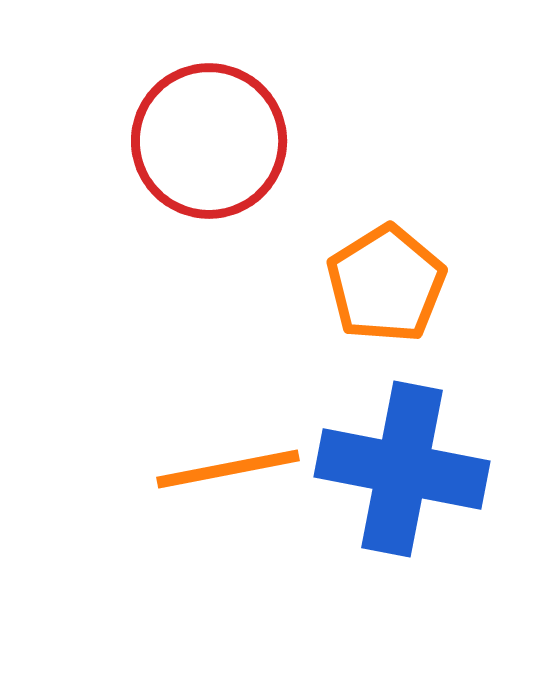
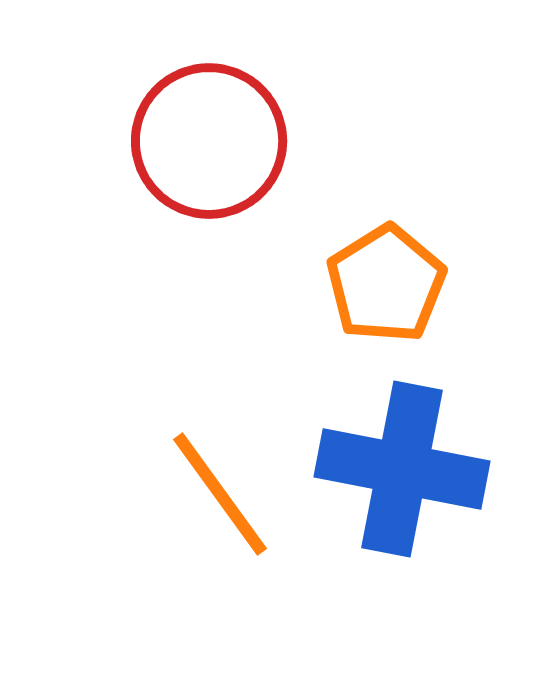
orange line: moved 8 px left, 25 px down; rotated 65 degrees clockwise
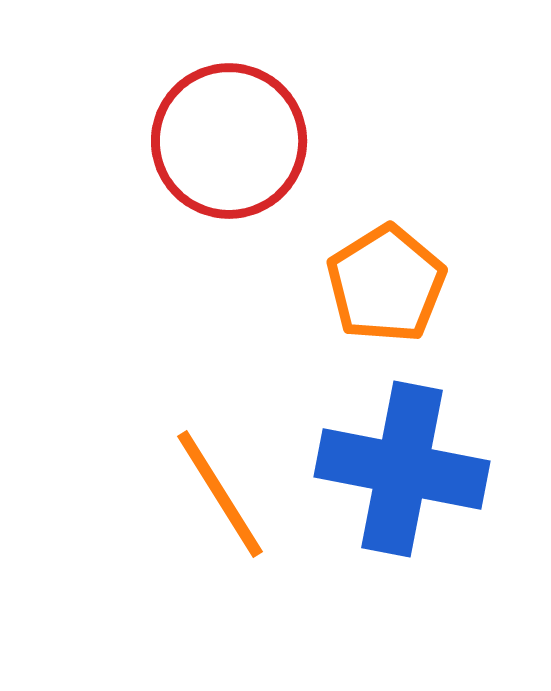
red circle: moved 20 px right
orange line: rotated 4 degrees clockwise
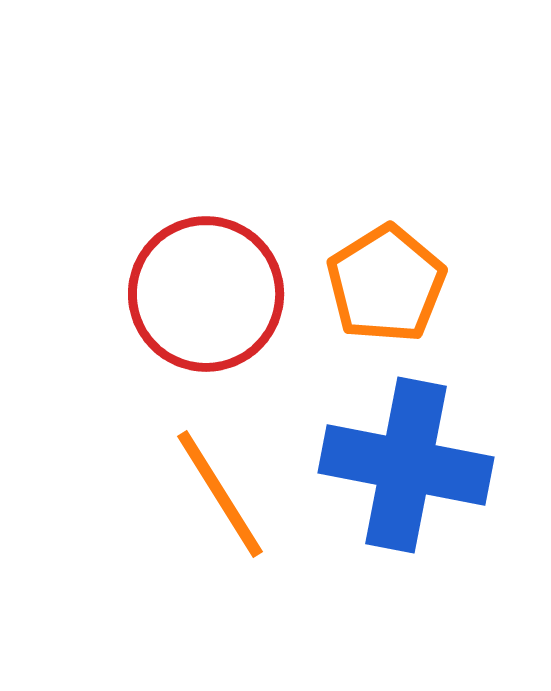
red circle: moved 23 px left, 153 px down
blue cross: moved 4 px right, 4 px up
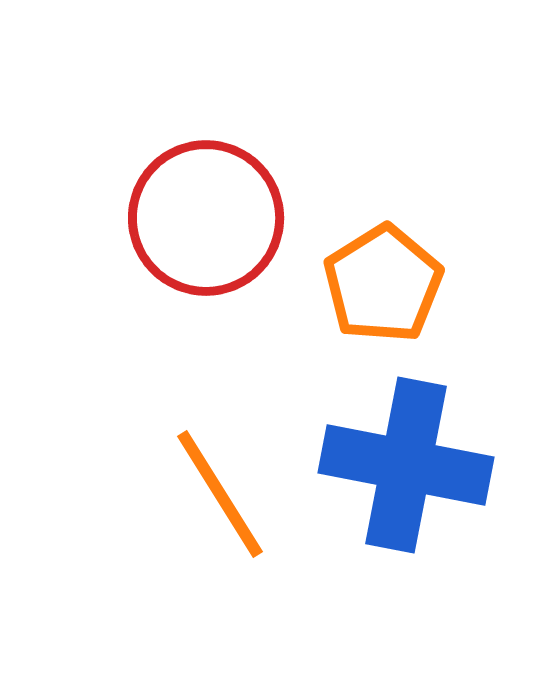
orange pentagon: moved 3 px left
red circle: moved 76 px up
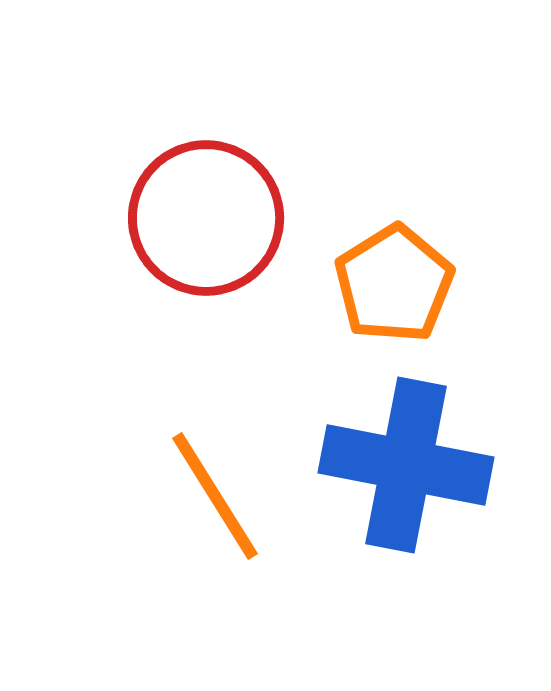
orange pentagon: moved 11 px right
orange line: moved 5 px left, 2 px down
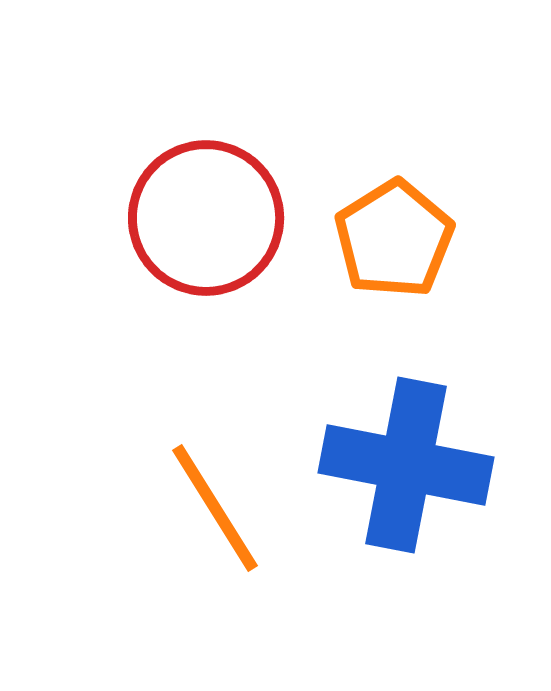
orange pentagon: moved 45 px up
orange line: moved 12 px down
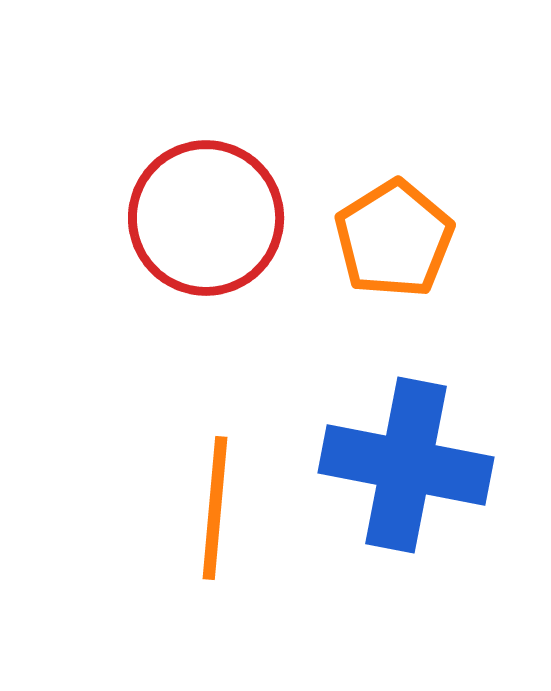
orange line: rotated 37 degrees clockwise
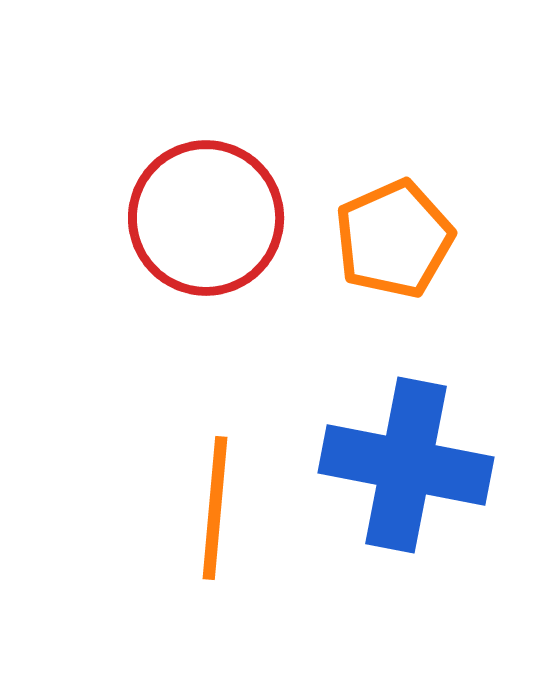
orange pentagon: rotated 8 degrees clockwise
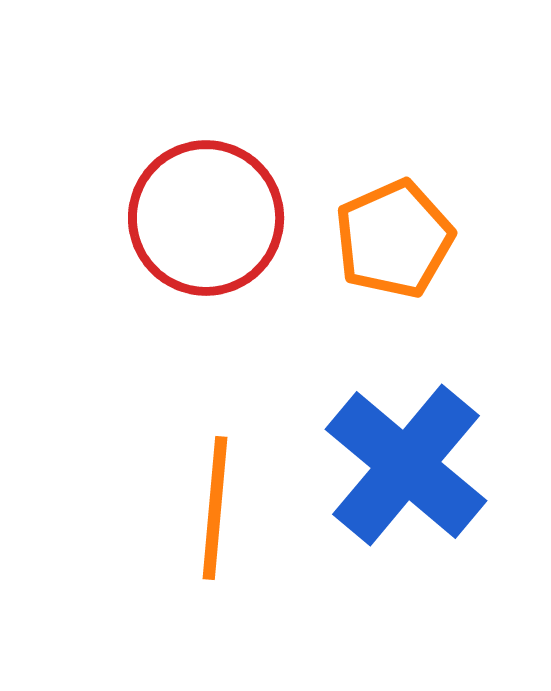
blue cross: rotated 29 degrees clockwise
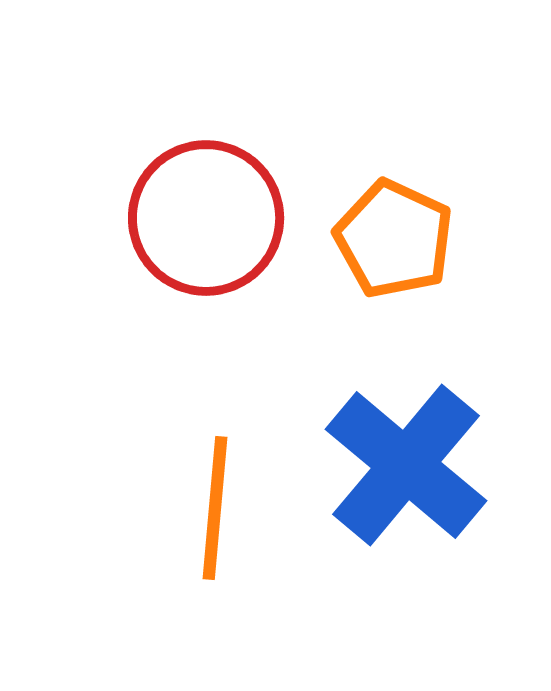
orange pentagon: rotated 23 degrees counterclockwise
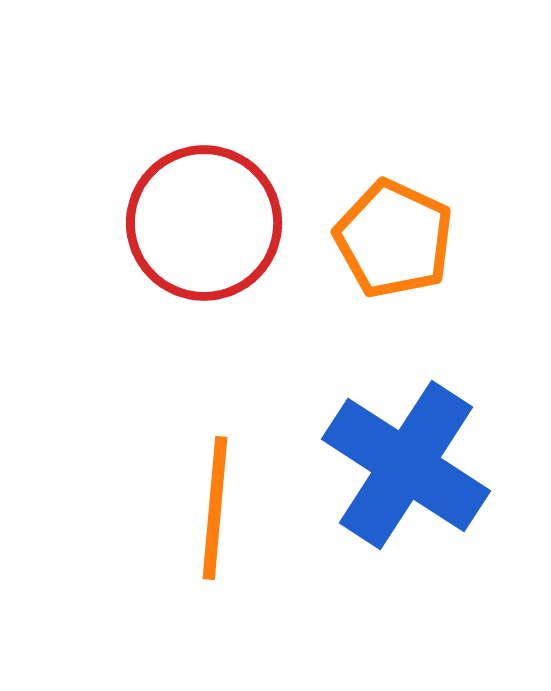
red circle: moved 2 px left, 5 px down
blue cross: rotated 7 degrees counterclockwise
